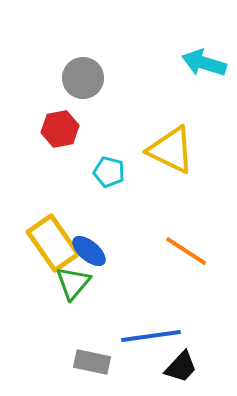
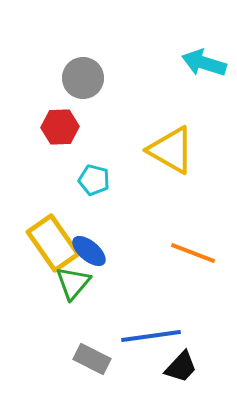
red hexagon: moved 2 px up; rotated 9 degrees clockwise
yellow triangle: rotated 4 degrees clockwise
cyan pentagon: moved 15 px left, 8 px down
orange line: moved 7 px right, 2 px down; rotated 12 degrees counterclockwise
gray rectangle: moved 3 px up; rotated 15 degrees clockwise
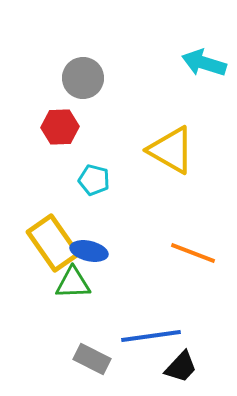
blue ellipse: rotated 27 degrees counterclockwise
green triangle: rotated 48 degrees clockwise
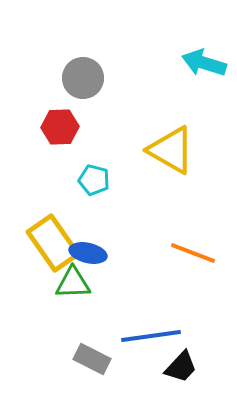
blue ellipse: moved 1 px left, 2 px down
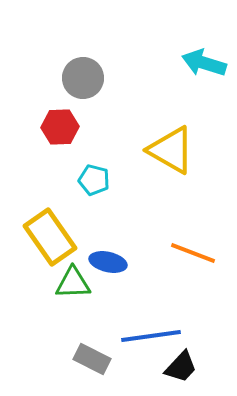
yellow rectangle: moved 3 px left, 6 px up
blue ellipse: moved 20 px right, 9 px down
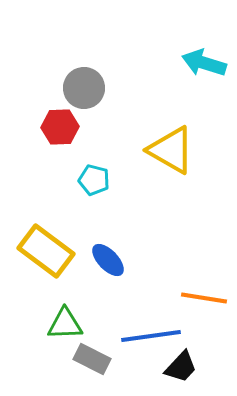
gray circle: moved 1 px right, 10 px down
yellow rectangle: moved 4 px left, 14 px down; rotated 18 degrees counterclockwise
orange line: moved 11 px right, 45 px down; rotated 12 degrees counterclockwise
blue ellipse: moved 2 px up; rotated 33 degrees clockwise
green triangle: moved 8 px left, 41 px down
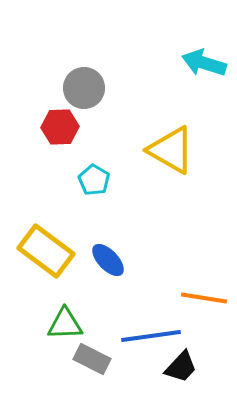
cyan pentagon: rotated 16 degrees clockwise
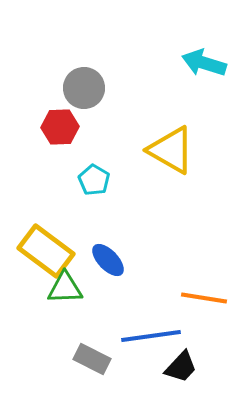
green triangle: moved 36 px up
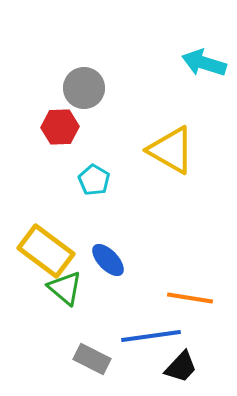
green triangle: rotated 42 degrees clockwise
orange line: moved 14 px left
